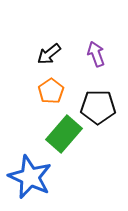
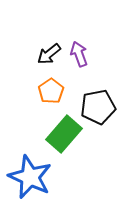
purple arrow: moved 17 px left
black pentagon: rotated 12 degrees counterclockwise
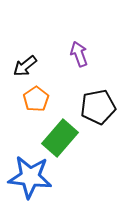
black arrow: moved 24 px left, 12 px down
orange pentagon: moved 15 px left, 8 px down
green rectangle: moved 4 px left, 4 px down
blue star: rotated 18 degrees counterclockwise
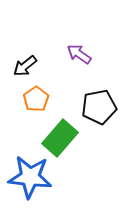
purple arrow: rotated 35 degrees counterclockwise
black pentagon: moved 1 px right
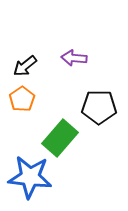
purple arrow: moved 5 px left, 4 px down; rotated 30 degrees counterclockwise
orange pentagon: moved 14 px left
black pentagon: rotated 12 degrees clockwise
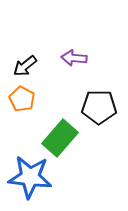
orange pentagon: rotated 10 degrees counterclockwise
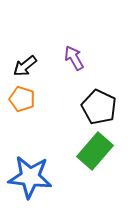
purple arrow: rotated 55 degrees clockwise
orange pentagon: rotated 10 degrees counterclockwise
black pentagon: rotated 24 degrees clockwise
green rectangle: moved 35 px right, 13 px down
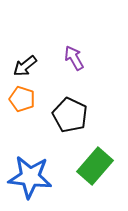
black pentagon: moved 29 px left, 8 px down
green rectangle: moved 15 px down
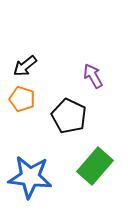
purple arrow: moved 19 px right, 18 px down
black pentagon: moved 1 px left, 1 px down
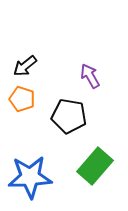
purple arrow: moved 3 px left
black pentagon: rotated 16 degrees counterclockwise
blue star: rotated 9 degrees counterclockwise
